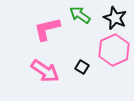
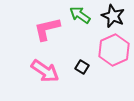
black star: moved 2 px left, 2 px up
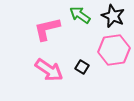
pink hexagon: rotated 16 degrees clockwise
pink arrow: moved 4 px right, 1 px up
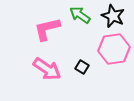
pink hexagon: moved 1 px up
pink arrow: moved 2 px left, 1 px up
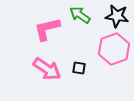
black star: moved 4 px right; rotated 15 degrees counterclockwise
pink hexagon: rotated 12 degrees counterclockwise
black square: moved 3 px left, 1 px down; rotated 24 degrees counterclockwise
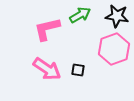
green arrow: rotated 115 degrees clockwise
black square: moved 1 px left, 2 px down
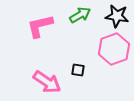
pink L-shape: moved 7 px left, 3 px up
pink arrow: moved 13 px down
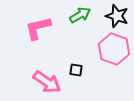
black star: rotated 10 degrees clockwise
pink L-shape: moved 2 px left, 2 px down
pink hexagon: rotated 20 degrees counterclockwise
black square: moved 2 px left
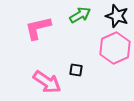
pink hexagon: moved 1 px right, 1 px up; rotated 16 degrees clockwise
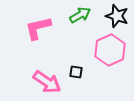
pink hexagon: moved 5 px left, 2 px down
black square: moved 2 px down
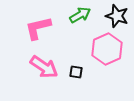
pink hexagon: moved 3 px left, 1 px up
pink arrow: moved 3 px left, 15 px up
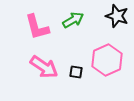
green arrow: moved 7 px left, 5 px down
pink L-shape: moved 1 px left, 1 px up; rotated 92 degrees counterclockwise
pink hexagon: moved 11 px down
